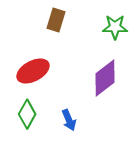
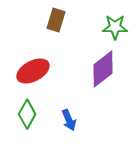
purple diamond: moved 2 px left, 9 px up
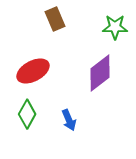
brown rectangle: moved 1 px left, 1 px up; rotated 40 degrees counterclockwise
purple diamond: moved 3 px left, 4 px down
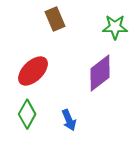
red ellipse: rotated 16 degrees counterclockwise
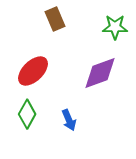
purple diamond: rotated 18 degrees clockwise
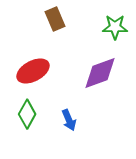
red ellipse: rotated 16 degrees clockwise
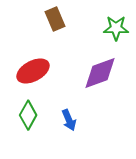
green star: moved 1 px right, 1 px down
green diamond: moved 1 px right, 1 px down
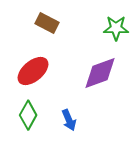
brown rectangle: moved 8 px left, 4 px down; rotated 40 degrees counterclockwise
red ellipse: rotated 12 degrees counterclockwise
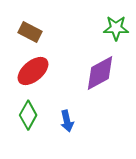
brown rectangle: moved 17 px left, 9 px down
purple diamond: rotated 9 degrees counterclockwise
blue arrow: moved 2 px left, 1 px down; rotated 10 degrees clockwise
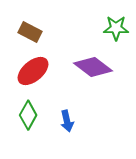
purple diamond: moved 7 px left, 6 px up; rotated 66 degrees clockwise
